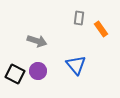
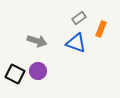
gray rectangle: rotated 48 degrees clockwise
orange rectangle: rotated 56 degrees clockwise
blue triangle: moved 22 px up; rotated 30 degrees counterclockwise
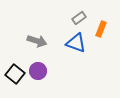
black square: rotated 12 degrees clockwise
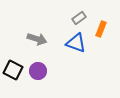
gray arrow: moved 2 px up
black square: moved 2 px left, 4 px up; rotated 12 degrees counterclockwise
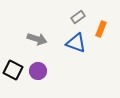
gray rectangle: moved 1 px left, 1 px up
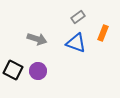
orange rectangle: moved 2 px right, 4 px down
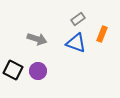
gray rectangle: moved 2 px down
orange rectangle: moved 1 px left, 1 px down
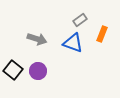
gray rectangle: moved 2 px right, 1 px down
blue triangle: moved 3 px left
black square: rotated 12 degrees clockwise
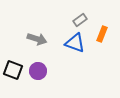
blue triangle: moved 2 px right
black square: rotated 18 degrees counterclockwise
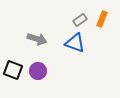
orange rectangle: moved 15 px up
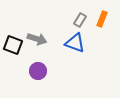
gray rectangle: rotated 24 degrees counterclockwise
black square: moved 25 px up
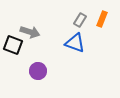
gray arrow: moved 7 px left, 7 px up
